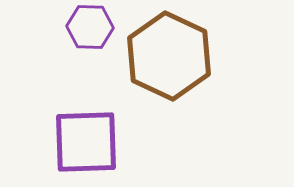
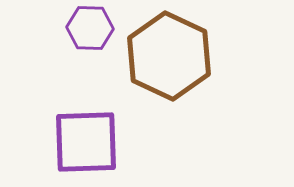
purple hexagon: moved 1 px down
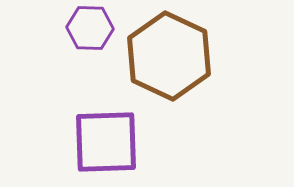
purple square: moved 20 px right
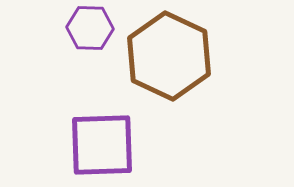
purple square: moved 4 px left, 3 px down
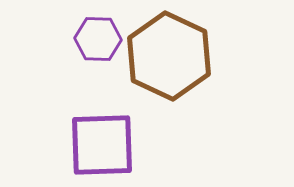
purple hexagon: moved 8 px right, 11 px down
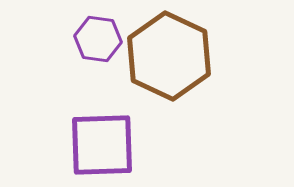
purple hexagon: rotated 6 degrees clockwise
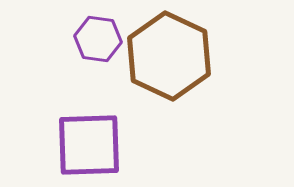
purple square: moved 13 px left
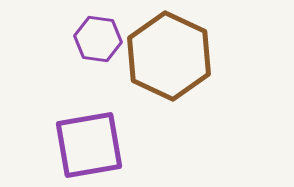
purple square: rotated 8 degrees counterclockwise
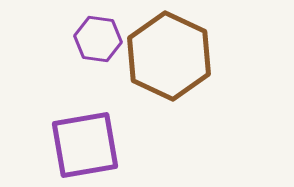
purple square: moved 4 px left
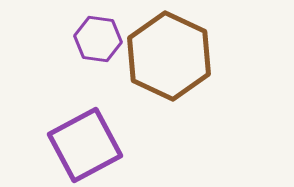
purple square: rotated 18 degrees counterclockwise
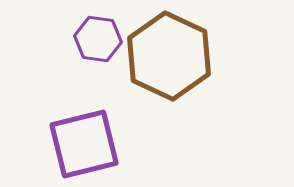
purple square: moved 1 px left, 1 px up; rotated 14 degrees clockwise
